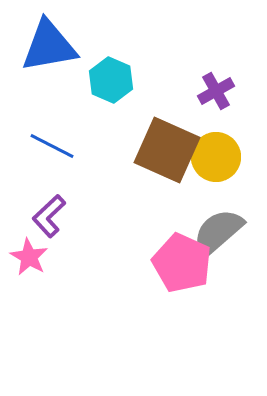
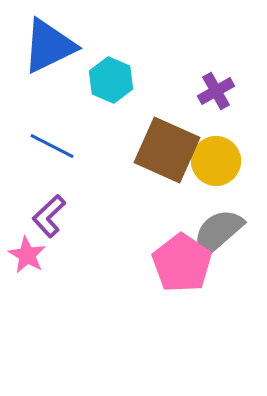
blue triangle: rotated 16 degrees counterclockwise
yellow circle: moved 4 px down
pink star: moved 2 px left, 2 px up
pink pentagon: rotated 10 degrees clockwise
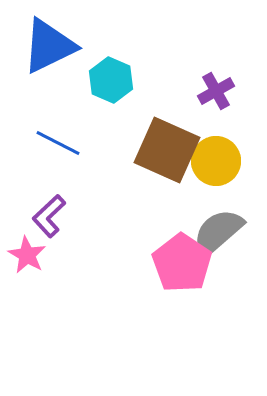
blue line: moved 6 px right, 3 px up
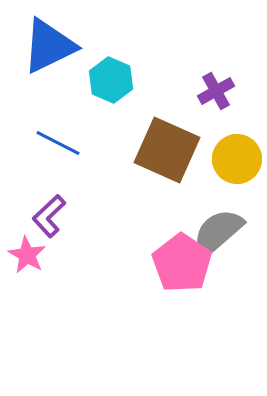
yellow circle: moved 21 px right, 2 px up
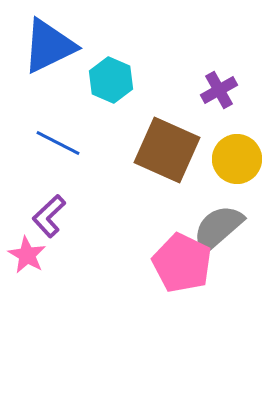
purple cross: moved 3 px right, 1 px up
gray semicircle: moved 4 px up
pink pentagon: rotated 8 degrees counterclockwise
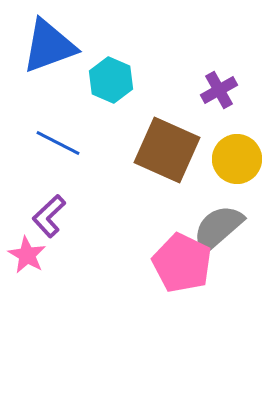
blue triangle: rotated 6 degrees clockwise
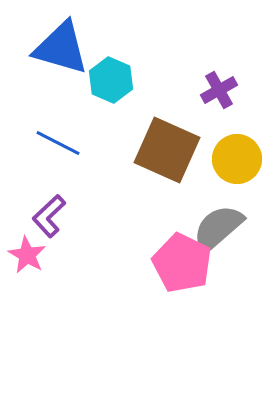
blue triangle: moved 12 px right, 2 px down; rotated 36 degrees clockwise
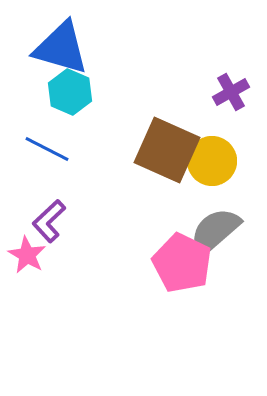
cyan hexagon: moved 41 px left, 12 px down
purple cross: moved 12 px right, 2 px down
blue line: moved 11 px left, 6 px down
yellow circle: moved 25 px left, 2 px down
purple L-shape: moved 5 px down
gray semicircle: moved 3 px left, 3 px down
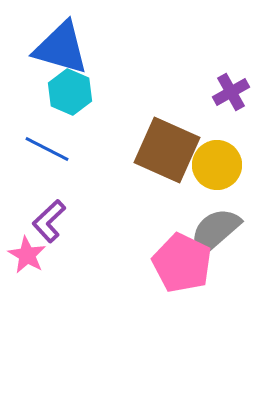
yellow circle: moved 5 px right, 4 px down
